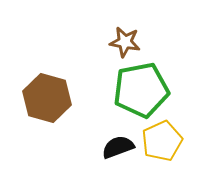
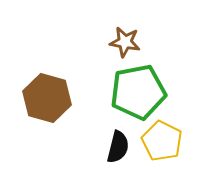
green pentagon: moved 3 px left, 2 px down
yellow pentagon: rotated 21 degrees counterclockwise
black semicircle: rotated 124 degrees clockwise
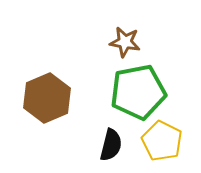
brown hexagon: rotated 21 degrees clockwise
black semicircle: moved 7 px left, 2 px up
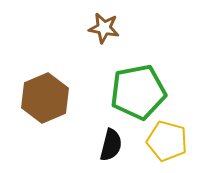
brown star: moved 21 px left, 14 px up
brown hexagon: moved 2 px left
yellow pentagon: moved 5 px right; rotated 12 degrees counterclockwise
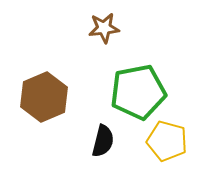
brown star: rotated 16 degrees counterclockwise
brown hexagon: moved 1 px left, 1 px up
black semicircle: moved 8 px left, 4 px up
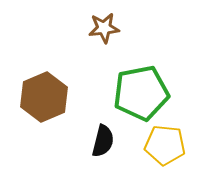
green pentagon: moved 3 px right, 1 px down
yellow pentagon: moved 2 px left, 4 px down; rotated 9 degrees counterclockwise
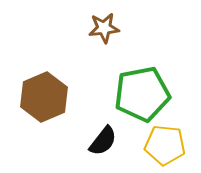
green pentagon: moved 1 px right, 1 px down
black semicircle: rotated 24 degrees clockwise
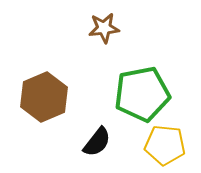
black semicircle: moved 6 px left, 1 px down
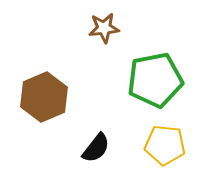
green pentagon: moved 13 px right, 14 px up
black semicircle: moved 1 px left, 6 px down
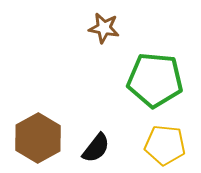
brown star: rotated 16 degrees clockwise
green pentagon: rotated 16 degrees clockwise
brown hexagon: moved 6 px left, 41 px down; rotated 6 degrees counterclockwise
